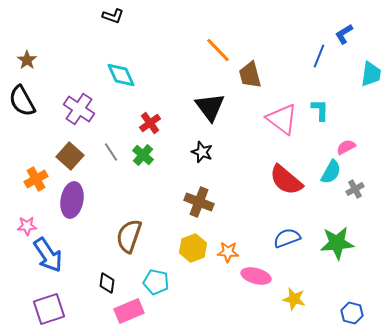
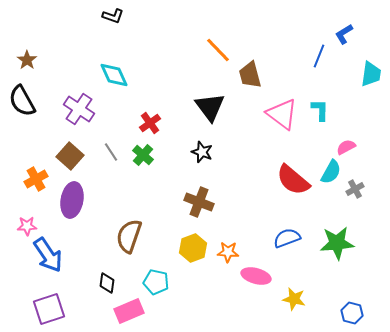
cyan diamond: moved 7 px left
pink triangle: moved 5 px up
red semicircle: moved 7 px right
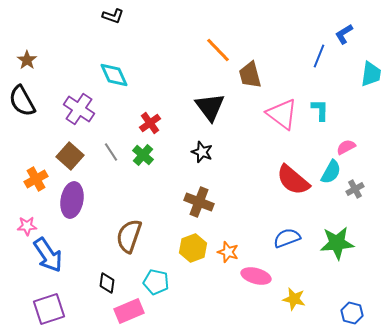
orange star: rotated 15 degrees clockwise
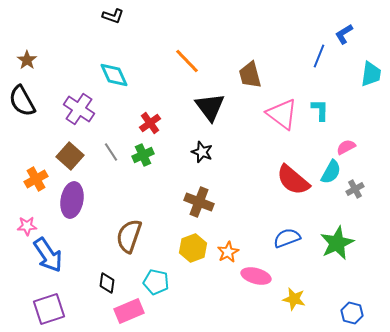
orange line: moved 31 px left, 11 px down
green cross: rotated 25 degrees clockwise
green star: rotated 20 degrees counterclockwise
orange star: rotated 25 degrees clockwise
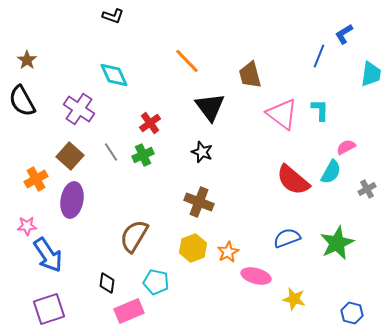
gray cross: moved 12 px right
brown semicircle: moved 5 px right; rotated 12 degrees clockwise
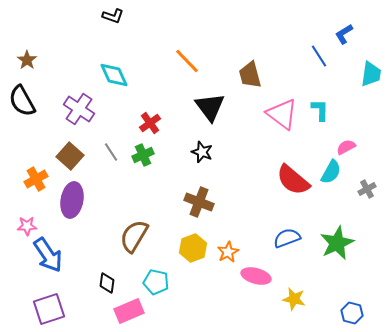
blue line: rotated 55 degrees counterclockwise
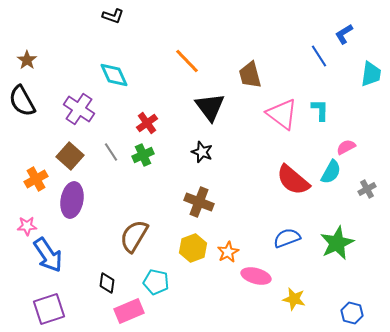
red cross: moved 3 px left
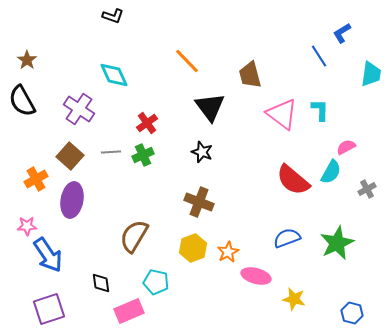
blue L-shape: moved 2 px left, 1 px up
gray line: rotated 60 degrees counterclockwise
black diamond: moved 6 px left; rotated 15 degrees counterclockwise
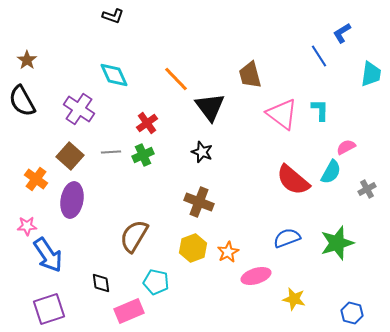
orange line: moved 11 px left, 18 px down
orange cross: rotated 25 degrees counterclockwise
green star: rotated 8 degrees clockwise
pink ellipse: rotated 32 degrees counterclockwise
